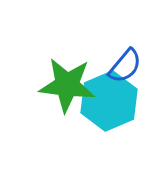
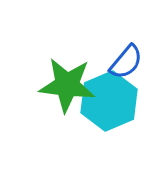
blue semicircle: moved 1 px right, 4 px up
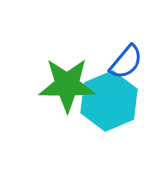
green star: rotated 6 degrees counterclockwise
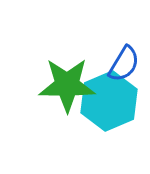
blue semicircle: moved 2 px left, 2 px down; rotated 9 degrees counterclockwise
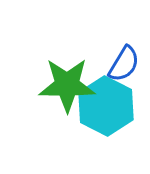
cyan hexagon: moved 3 px left, 5 px down; rotated 10 degrees counterclockwise
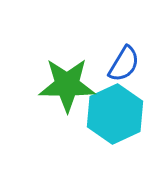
cyan hexagon: moved 9 px right, 8 px down; rotated 8 degrees clockwise
